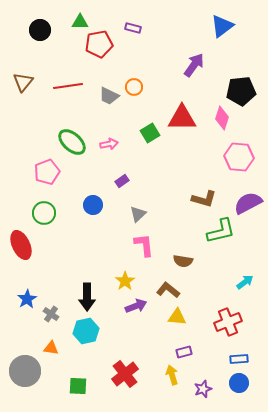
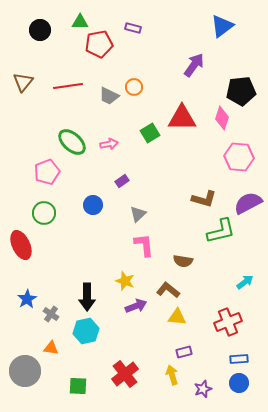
yellow star at (125, 281): rotated 18 degrees counterclockwise
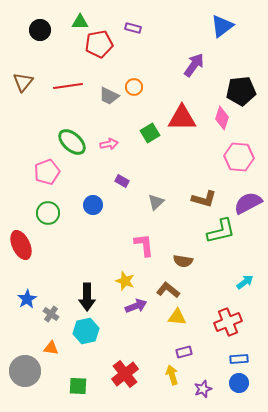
purple rectangle at (122, 181): rotated 64 degrees clockwise
green circle at (44, 213): moved 4 px right
gray triangle at (138, 214): moved 18 px right, 12 px up
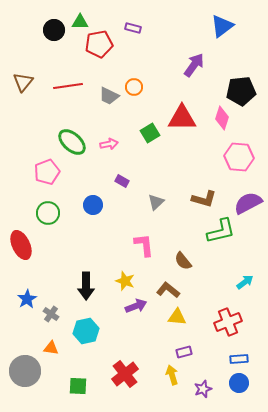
black circle at (40, 30): moved 14 px right
brown semicircle at (183, 261): rotated 42 degrees clockwise
black arrow at (87, 297): moved 1 px left, 11 px up
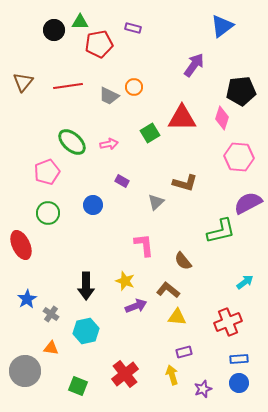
brown L-shape at (204, 199): moved 19 px left, 16 px up
green square at (78, 386): rotated 18 degrees clockwise
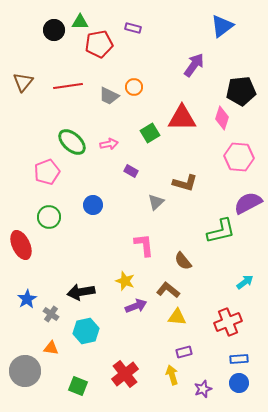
purple rectangle at (122, 181): moved 9 px right, 10 px up
green circle at (48, 213): moved 1 px right, 4 px down
black arrow at (86, 286): moved 5 px left, 6 px down; rotated 80 degrees clockwise
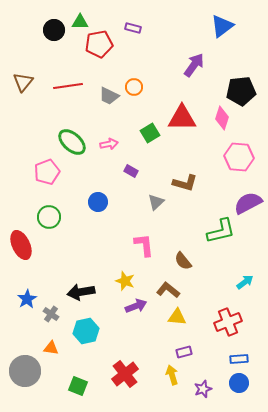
blue circle at (93, 205): moved 5 px right, 3 px up
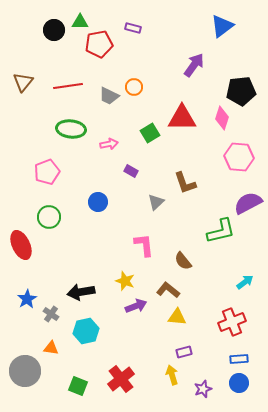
green ellipse at (72, 142): moved 1 px left, 13 px up; rotated 36 degrees counterclockwise
brown L-shape at (185, 183): rotated 55 degrees clockwise
red cross at (228, 322): moved 4 px right
red cross at (125, 374): moved 4 px left, 5 px down
